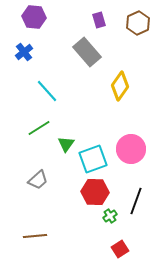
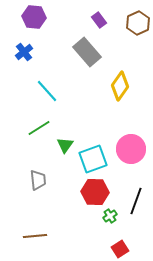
purple rectangle: rotated 21 degrees counterclockwise
green triangle: moved 1 px left, 1 px down
gray trapezoid: rotated 55 degrees counterclockwise
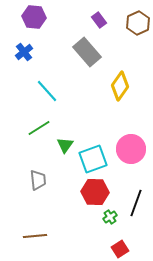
black line: moved 2 px down
green cross: moved 1 px down
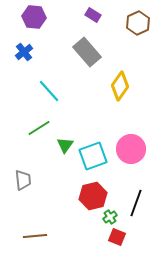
purple rectangle: moved 6 px left, 5 px up; rotated 21 degrees counterclockwise
cyan line: moved 2 px right
cyan square: moved 3 px up
gray trapezoid: moved 15 px left
red hexagon: moved 2 px left, 4 px down; rotated 16 degrees counterclockwise
red square: moved 3 px left, 12 px up; rotated 36 degrees counterclockwise
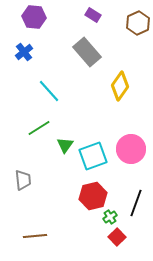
red square: rotated 24 degrees clockwise
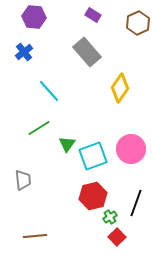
yellow diamond: moved 2 px down
green triangle: moved 2 px right, 1 px up
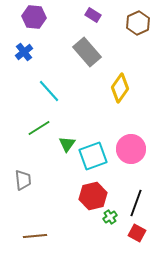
red square: moved 20 px right, 4 px up; rotated 18 degrees counterclockwise
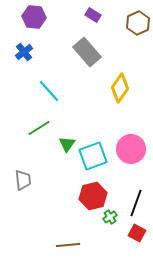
brown line: moved 33 px right, 9 px down
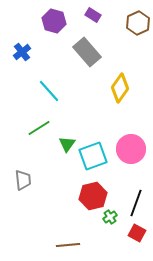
purple hexagon: moved 20 px right, 4 px down; rotated 10 degrees clockwise
blue cross: moved 2 px left
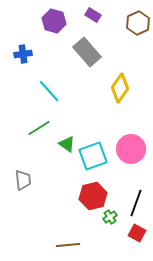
blue cross: moved 1 px right, 2 px down; rotated 30 degrees clockwise
green triangle: rotated 30 degrees counterclockwise
